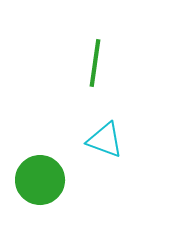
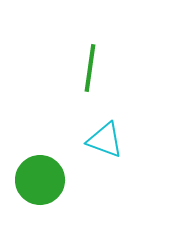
green line: moved 5 px left, 5 px down
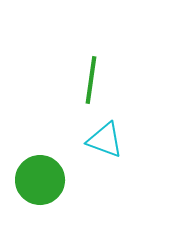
green line: moved 1 px right, 12 px down
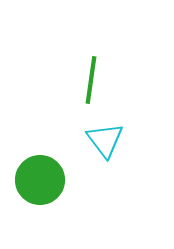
cyan triangle: rotated 33 degrees clockwise
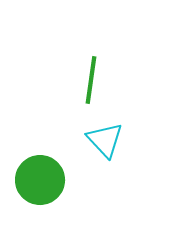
cyan triangle: rotated 6 degrees counterclockwise
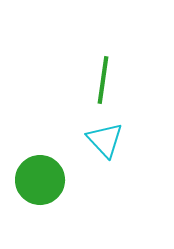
green line: moved 12 px right
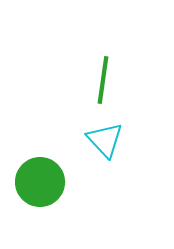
green circle: moved 2 px down
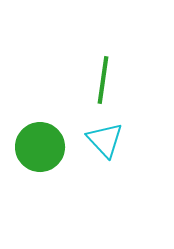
green circle: moved 35 px up
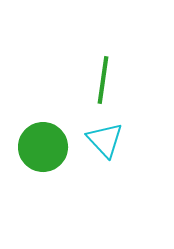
green circle: moved 3 px right
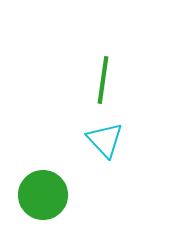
green circle: moved 48 px down
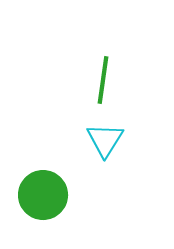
cyan triangle: rotated 15 degrees clockwise
